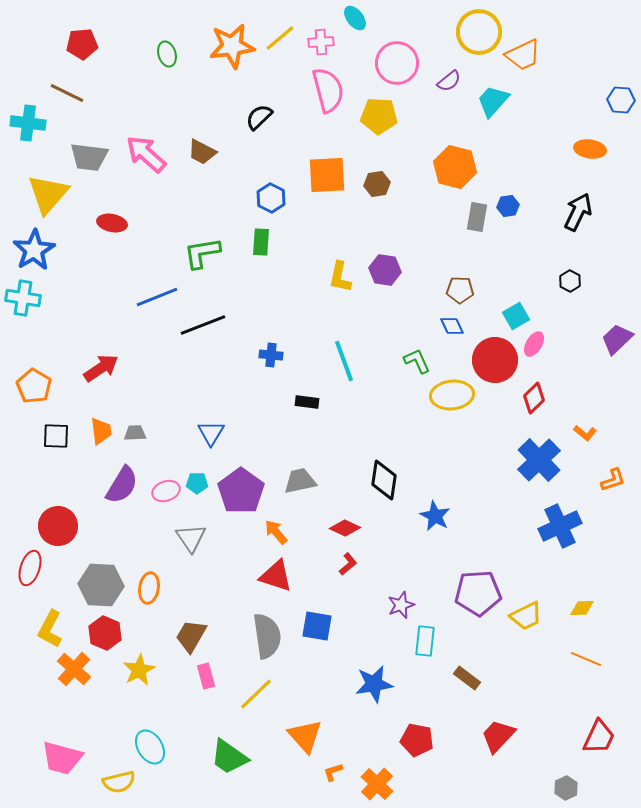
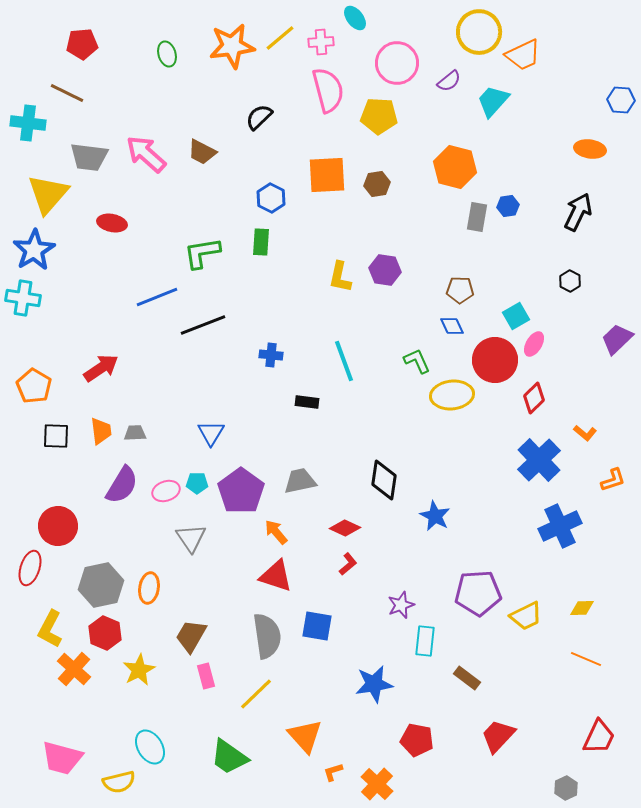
gray hexagon at (101, 585): rotated 15 degrees counterclockwise
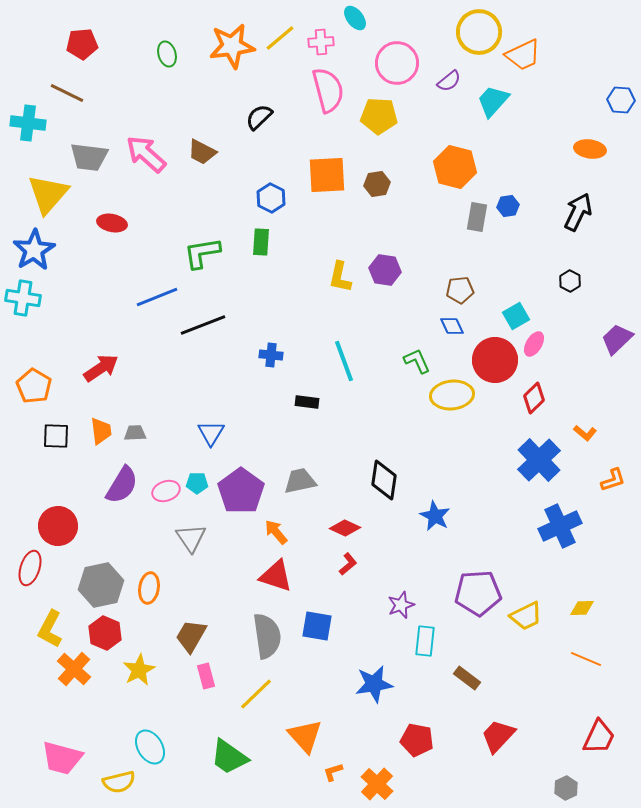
brown pentagon at (460, 290): rotated 8 degrees counterclockwise
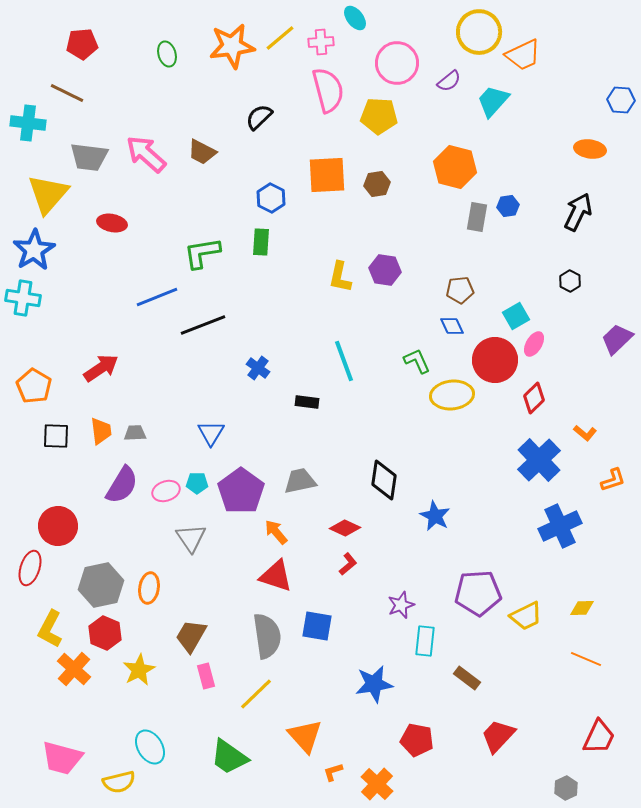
blue cross at (271, 355): moved 13 px left, 13 px down; rotated 30 degrees clockwise
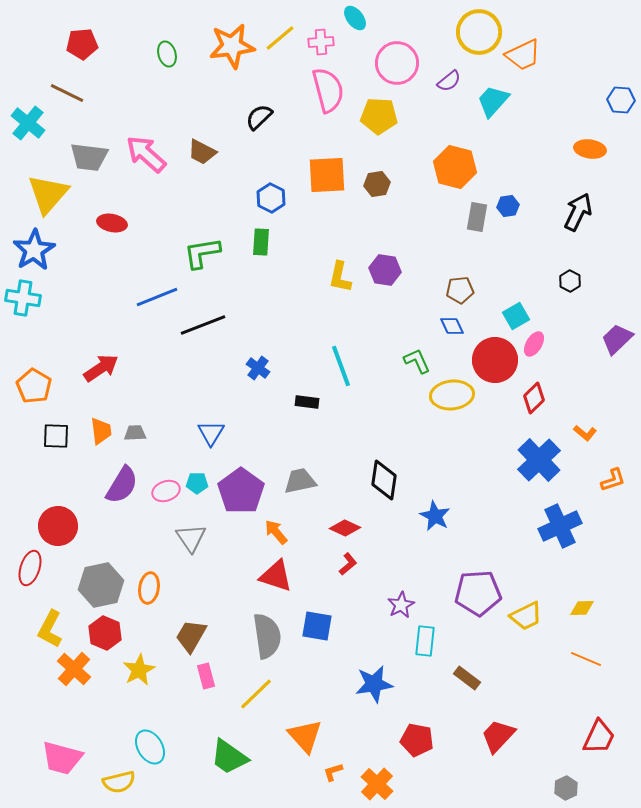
cyan cross at (28, 123): rotated 32 degrees clockwise
cyan line at (344, 361): moved 3 px left, 5 px down
purple star at (401, 605): rotated 8 degrees counterclockwise
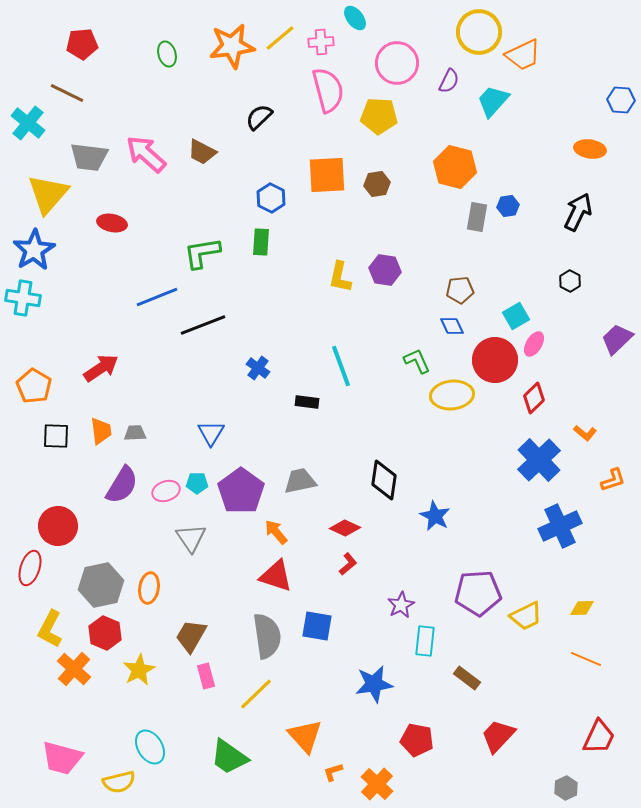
purple semicircle at (449, 81): rotated 25 degrees counterclockwise
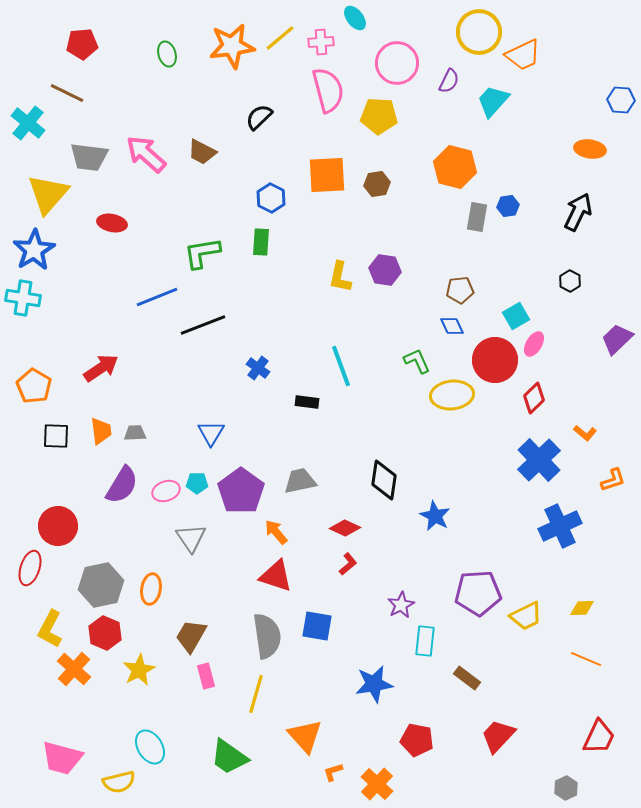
orange ellipse at (149, 588): moved 2 px right, 1 px down
yellow line at (256, 694): rotated 30 degrees counterclockwise
